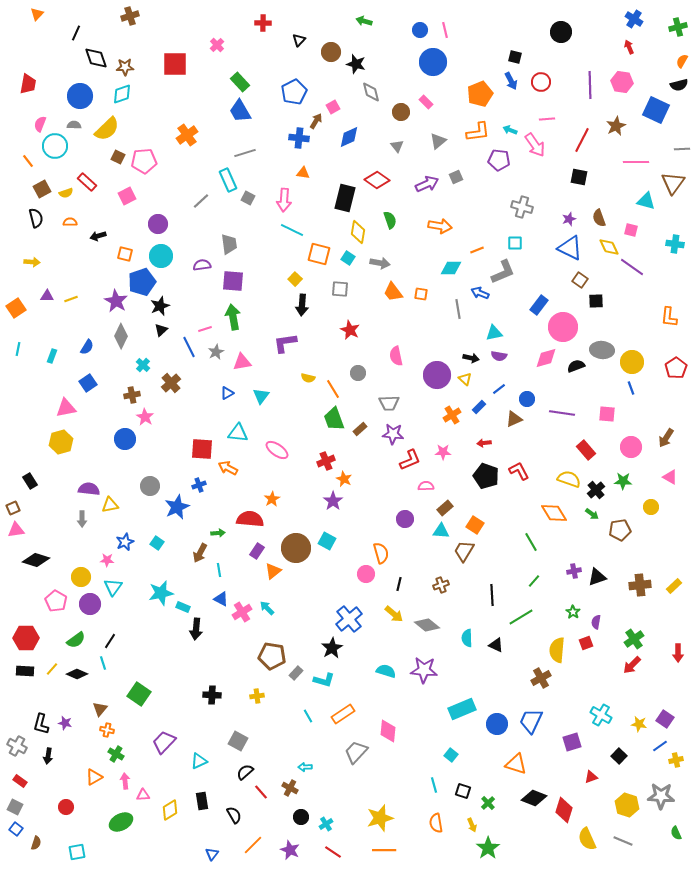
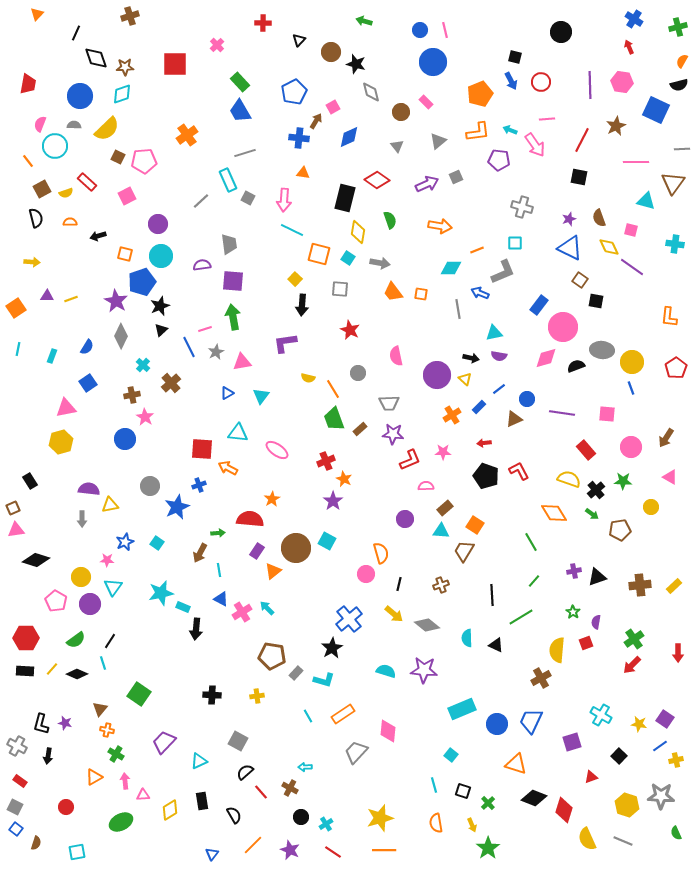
black square at (596, 301): rotated 14 degrees clockwise
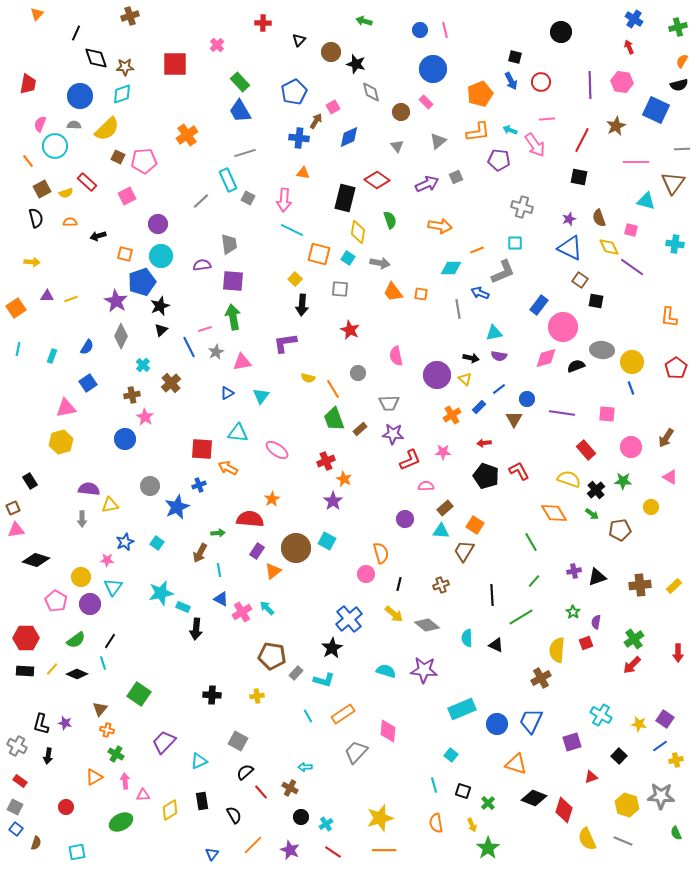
blue circle at (433, 62): moved 7 px down
brown triangle at (514, 419): rotated 36 degrees counterclockwise
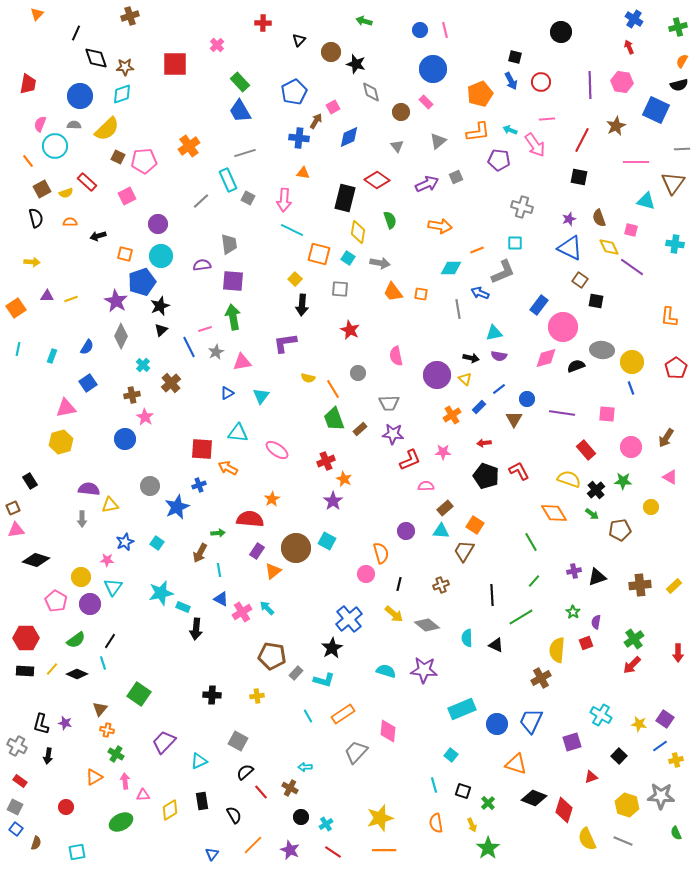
orange cross at (187, 135): moved 2 px right, 11 px down
purple circle at (405, 519): moved 1 px right, 12 px down
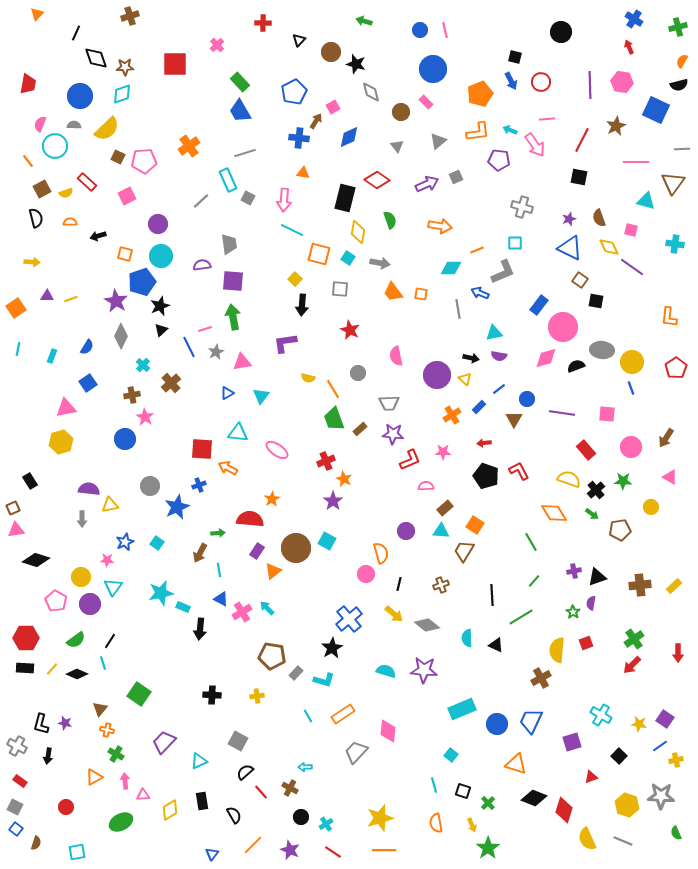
purple semicircle at (596, 622): moved 5 px left, 19 px up
black arrow at (196, 629): moved 4 px right
black rectangle at (25, 671): moved 3 px up
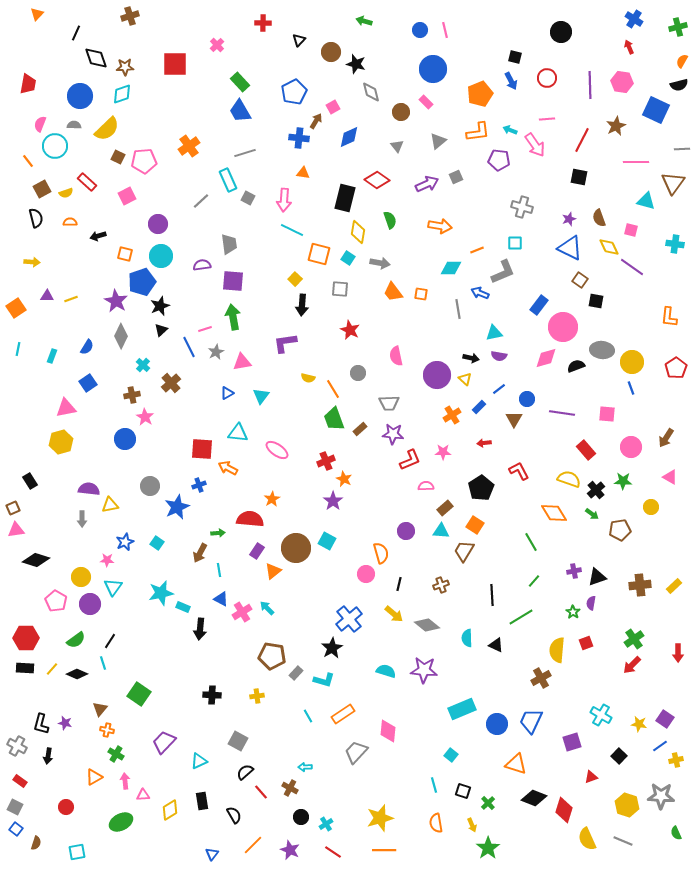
red circle at (541, 82): moved 6 px right, 4 px up
black pentagon at (486, 476): moved 5 px left, 12 px down; rotated 20 degrees clockwise
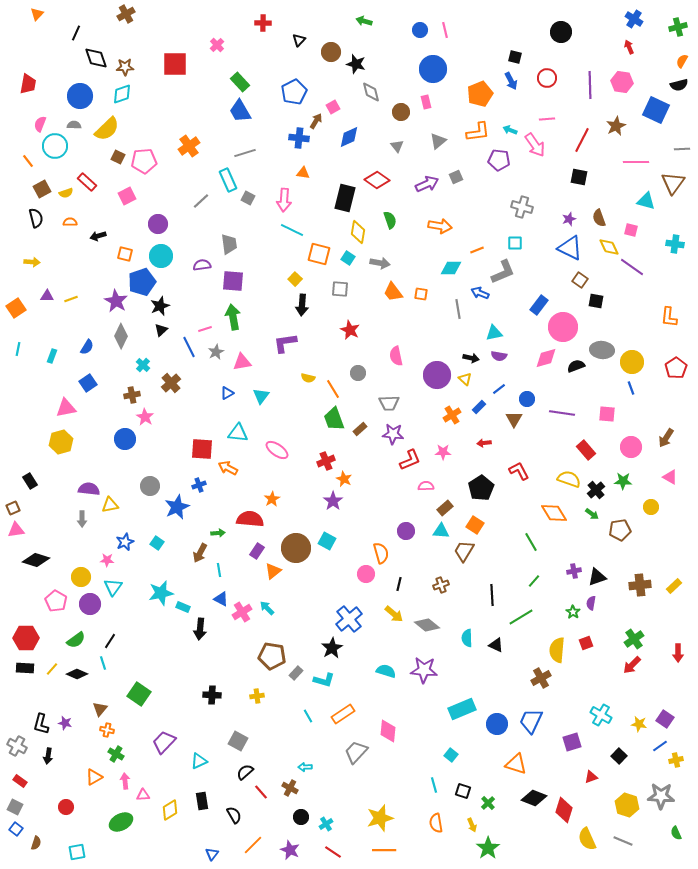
brown cross at (130, 16): moved 4 px left, 2 px up; rotated 12 degrees counterclockwise
pink rectangle at (426, 102): rotated 32 degrees clockwise
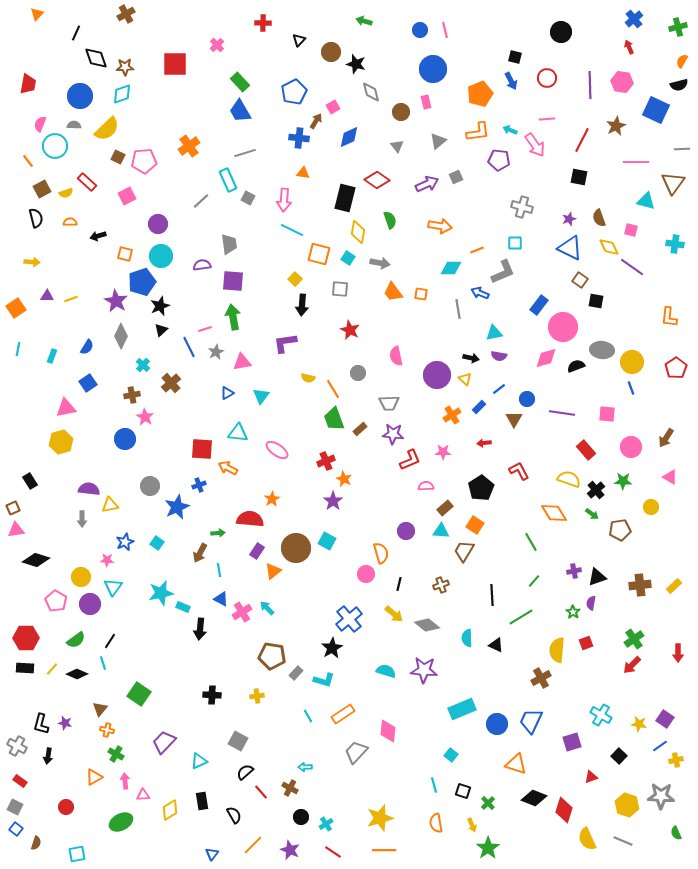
blue cross at (634, 19): rotated 18 degrees clockwise
cyan square at (77, 852): moved 2 px down
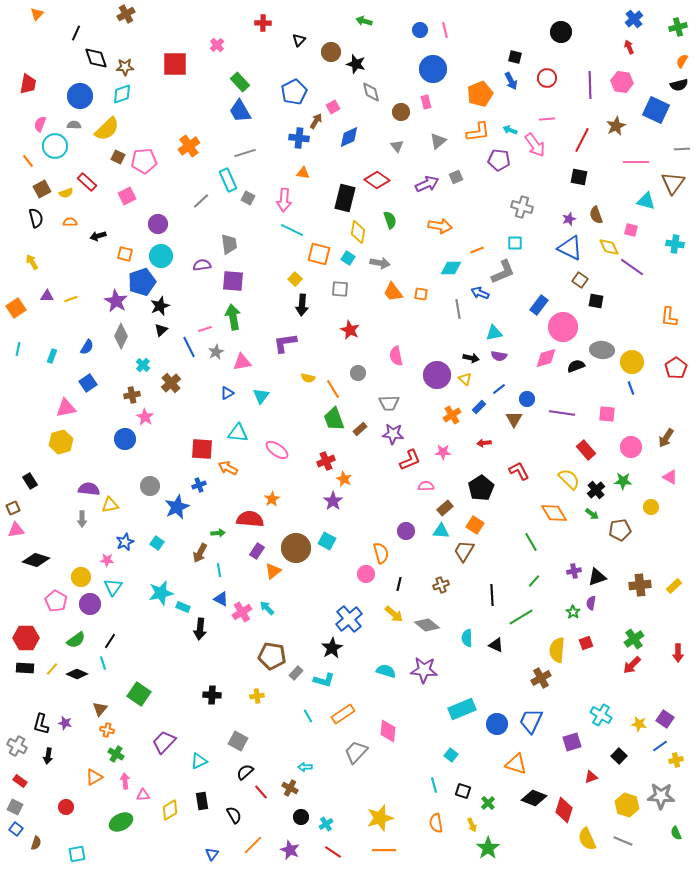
brown semicircle at (599, 218): moved 3 px left, 3 px up
yellow arrow at (32, 262): rotated 126 degrees counterclockwise
yellow semicircle at (569, 479): rotated 25 degrees clockwise
